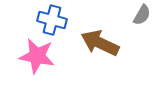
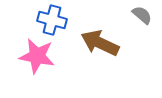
gray semicircle: rotated 80 degrees counterclockwise
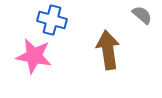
brown arrow: moved 8 px right, 7 px down; rotated 57 degrees clockwise
pink star: moved 3 px left
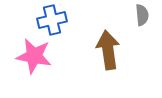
gray semicircle: rotated 45 degrees clockwise
blue cross: rotated 28 degrees counterclockwise
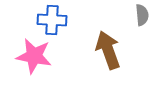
blue cross: rotated 16 degrees clockwise
brown arrow: rotated 12 degrees counterclockwise
